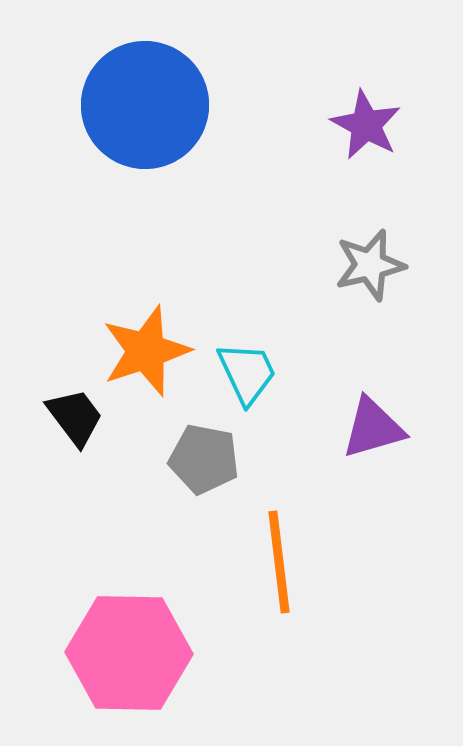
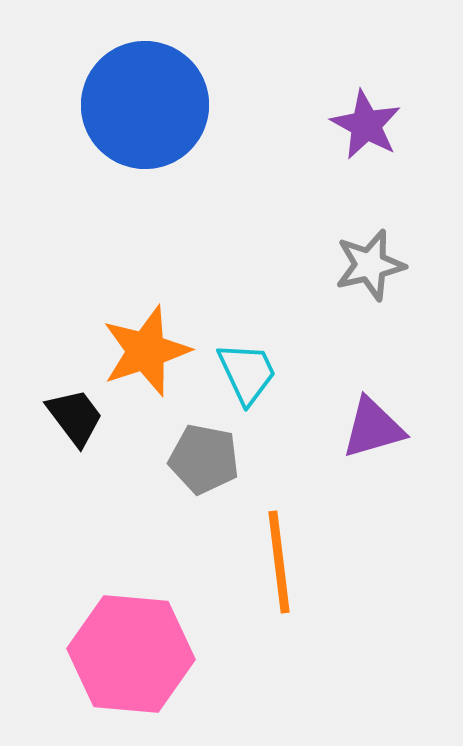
pink hexagon: moved 2 px right, 1 px down; rotated 4 degrees clockwise
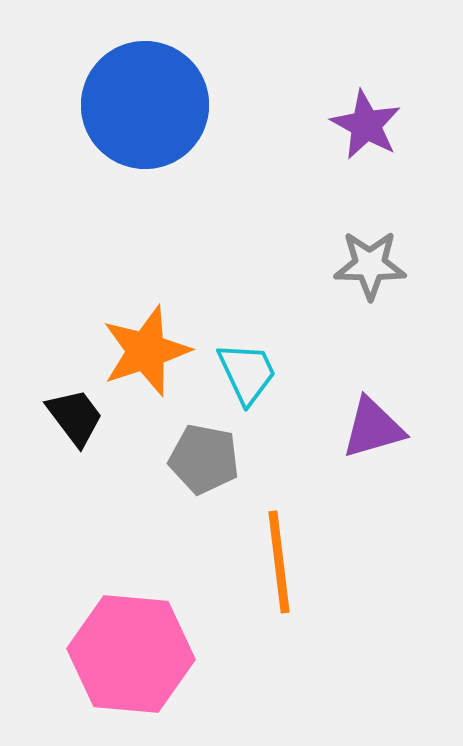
gray star: rotated 14 degrees clockwise
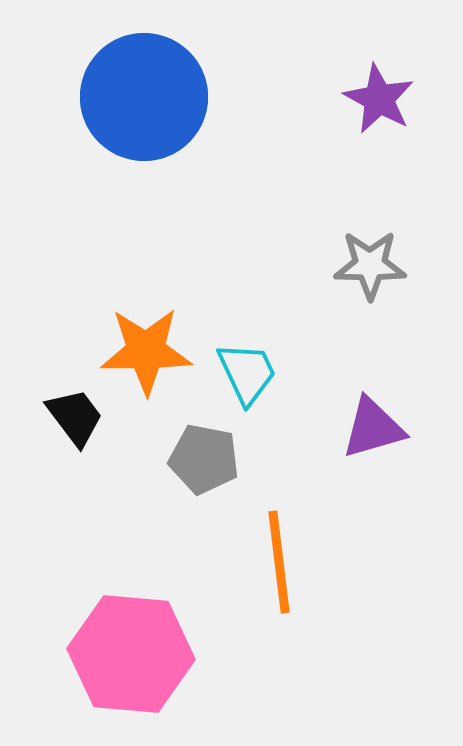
blue circle: moved 1 px left, 8 px up
purple star: moved 13 px right, 26 px up
orange star: rotated 18 degrees clockwise
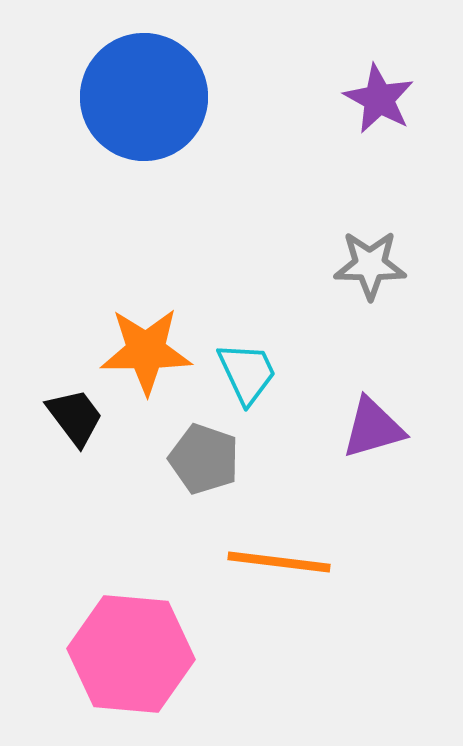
gray pentagon: rotated 8 degrees clockwise
orange line: rotated 76 degrees counterclockwise
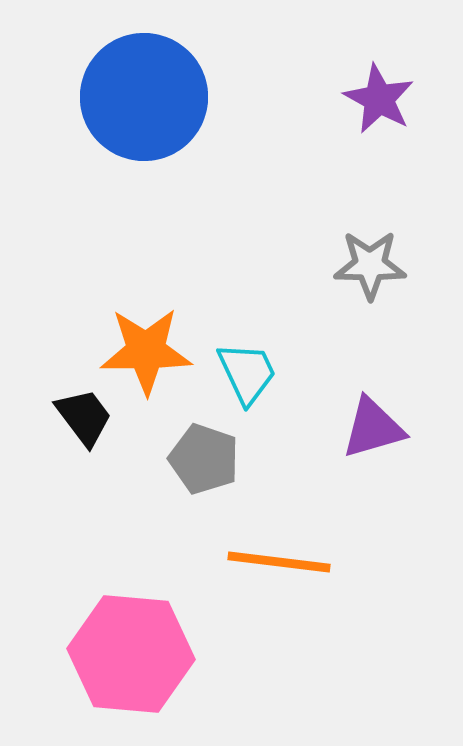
black trapezoid: moved 9 px right
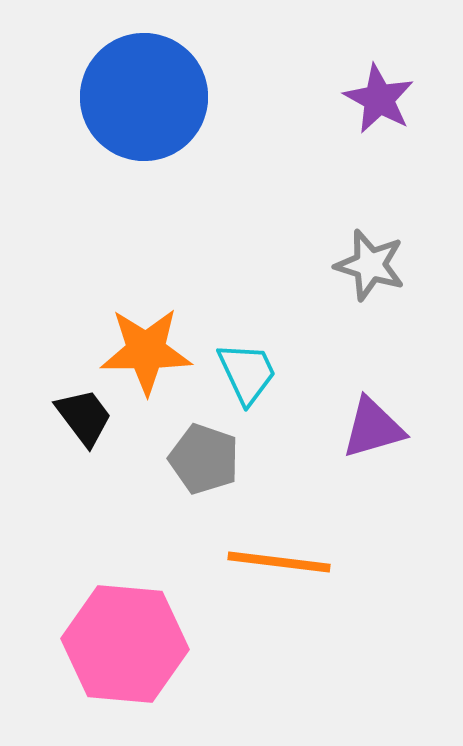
gray star: rotated 16 degrees clockwise
pink hexagon: moved 6 px left, 10 px up
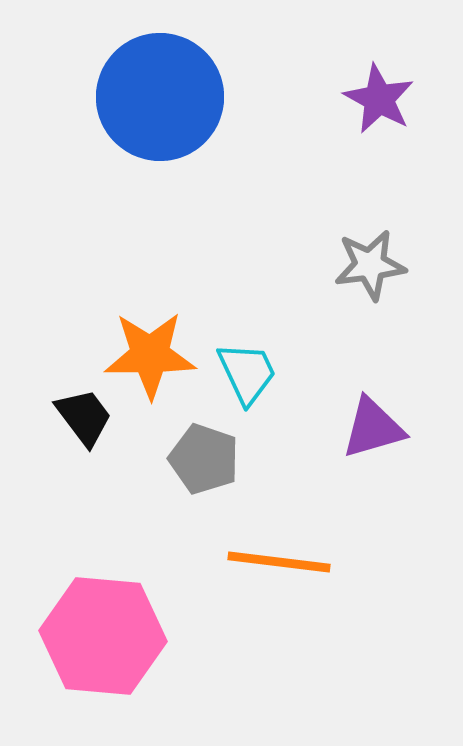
blue circle: moved 16 px right
gray star: rotated 24 degrees counterclockwise
orange star: moved 4 px right, 4 px down
pink hexagon: moved 22 px left, 8 px up
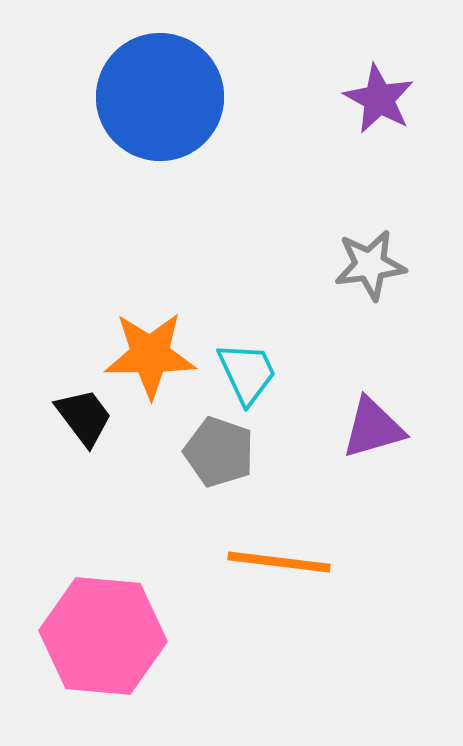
gray pentagon: moved 15 px right, 7 px up
